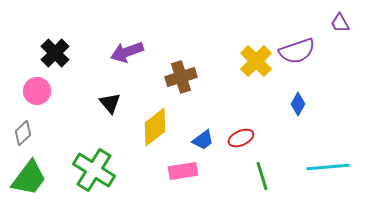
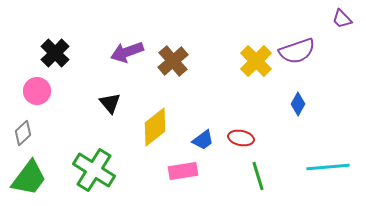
purple trapezoid: moved 2 px right, 4 px up; rotated 15 degrees counterclockwise
brown cross: moved 8 px left, 16 px up; rotated 24 degrees counterclockwise
red ellipse: rotated 35 degrees clockwise
green line: moved 4 px left
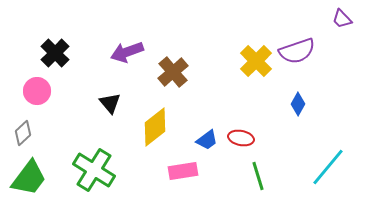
brown cross: moved 11 px down
blue trapezoid: moved 4 px right
cyan line: rotated 45 degrees counterclockwise
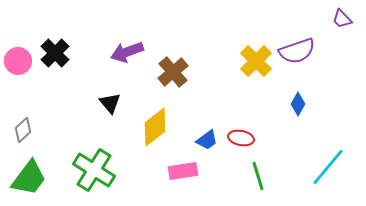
pink circle: moved 19 px left, 30 px up
gray diamond: moved 3 px up
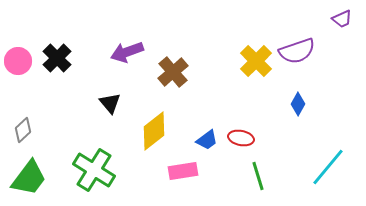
purple trapezoid: rotated 70 degrees counterclockwise
black cross: moved 2 px right, 5 px down
yellow diamond: moved 1 px left, 4 px down
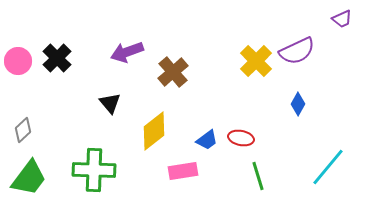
purple semicircle: rotated 6 degrees counterclockwise
green cross: rotated 30 degrees counterclockwise
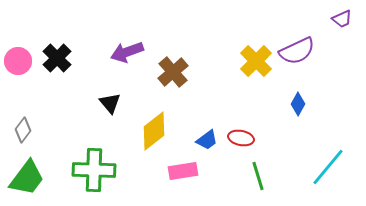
gray diamond: rotated 10 degrees counterclockwise
green trapezoid: moved 2 px left
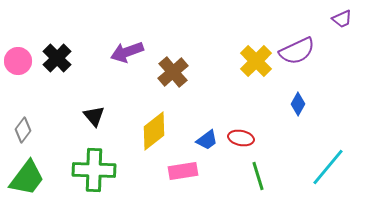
black triangle: moved 16 px left, 13 px down
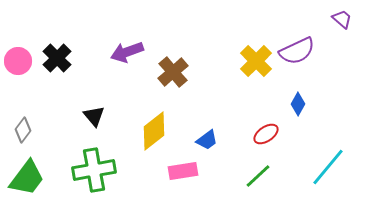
purple trapezoid: rotated 115 degrees counterclockwise
red ellipse: moved 25 px right, 4 px up; rotated 45 degrees counterclockwise
green cross: rotated 12 degrees counterclockwise
green line: rotated 64 degrees clockwise
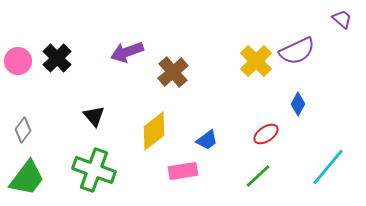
green cross: rotated 30 degrees clockwise
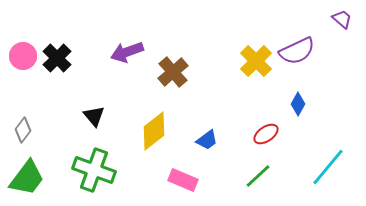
pink circle: moved 5 px right, 5 px up
pink rectangle: moved 9 px down; rotated 32 degrees clockwise
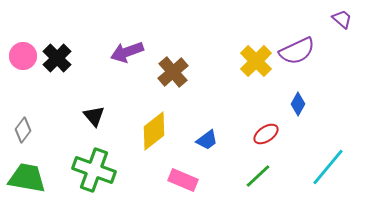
green trapezoid: rotated 117 degrees counterclockwise
